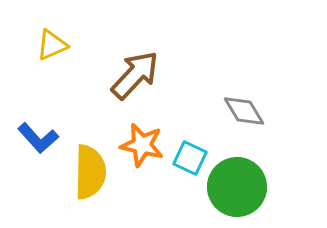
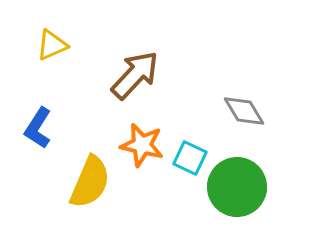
blue L-shape: moved 10 px up; rotated 75 degrees clockwise
yellow semicircle: moved 10 px down; rotated 22 degrees clockwise
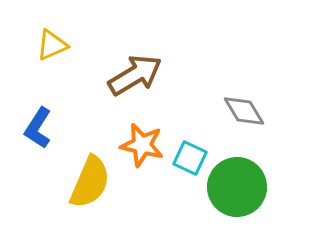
brown arrow: rotated 16 degrees clockwise
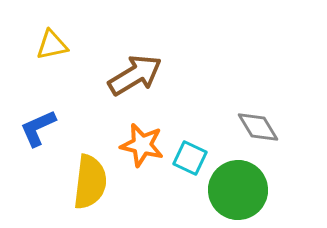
yellow triangle: rotated 12 degrees clockwise
gray diamond: moved 14 px right, 16 px down
blue L-shape: rotated 33 degrees clockwise
yellow semicircle: rotated 16 degrees counterclockwise
green circle: moved 1 px right, 3 px down
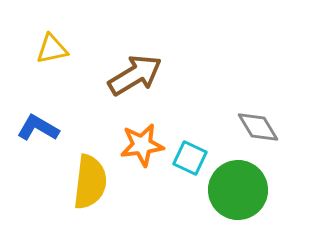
yellow triangle: moved 4 px down
blue L-shape: rotated 54 degrees clockwise
orange star: rotated 21 degrees counterclockwise
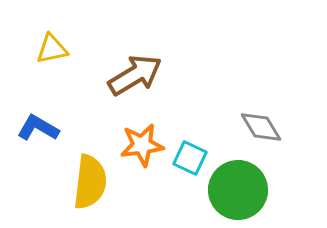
gray diamond: moved 3 px right
